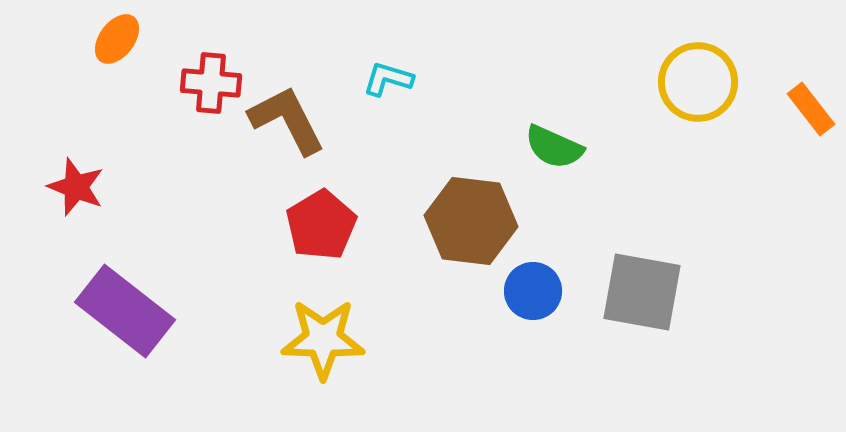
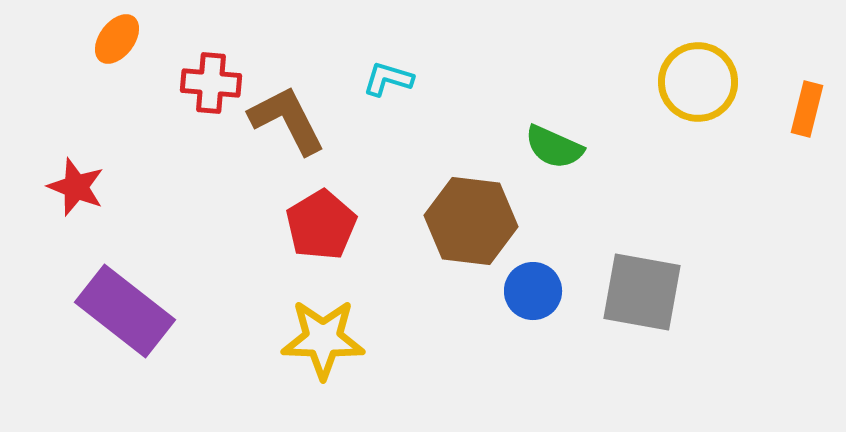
orange rectangle: moved 4 px left; rotated 52 degrees clockwise
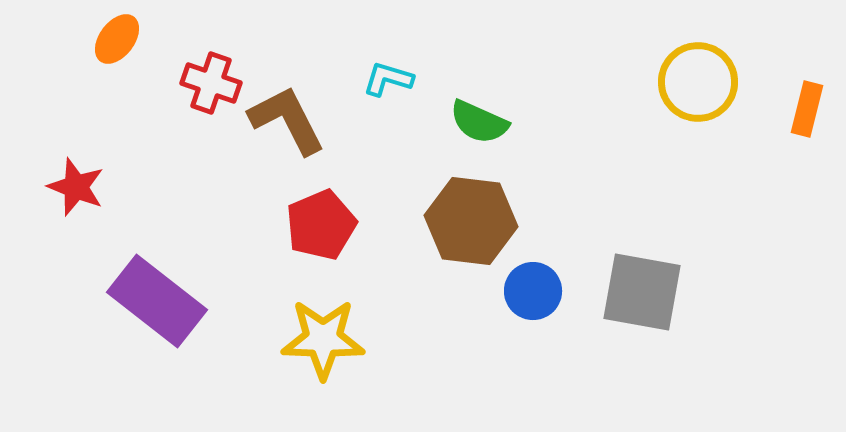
red cross: rotated 14 degrees clockwise
green semicircle: moved 75 px left, 25 px up
red pentagon: rotated 8 degrees clockwise
purple rectangle: moved 32 px right, 10 px up
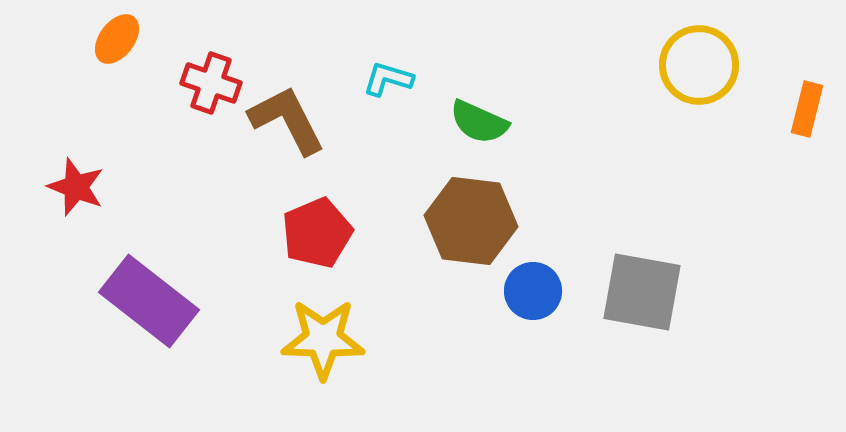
yellow circle: moved 1 px right, 17 px up
red pentagon: moved 4 px left, 8 px down
purple rectangle: moved 8 px left
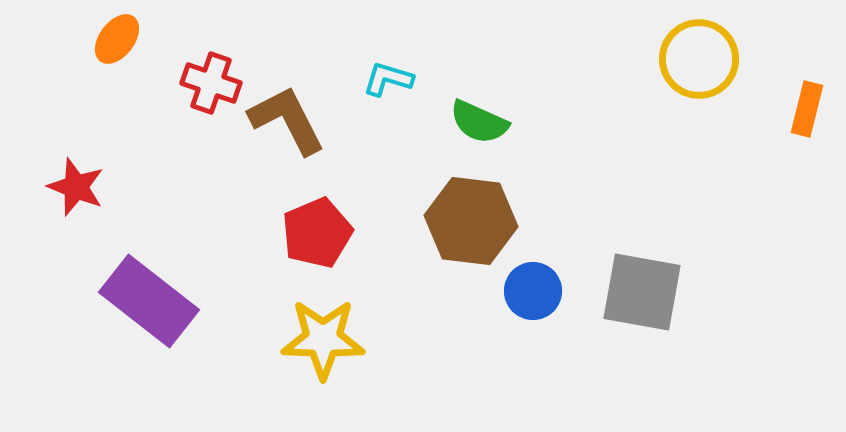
yellow circle: moved 6 px up
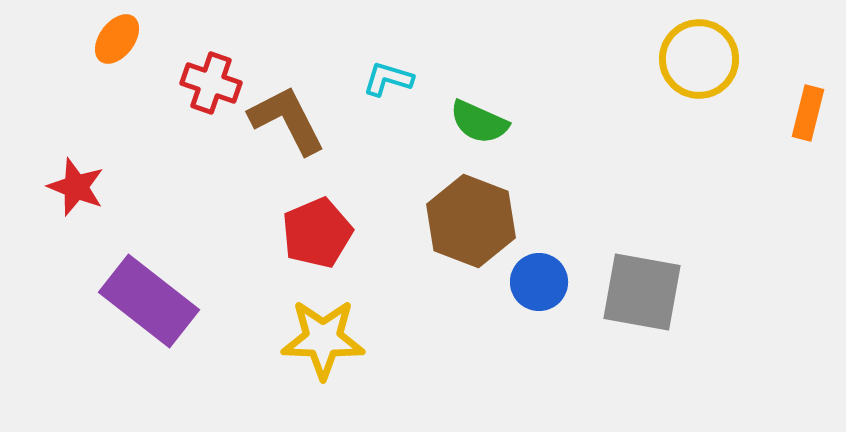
orange rectangle: moved 1 px right, 4 px down
brown hexagon: rotated 14 degrees clockwise
blue circle: moved 6 px right, 9 px up
